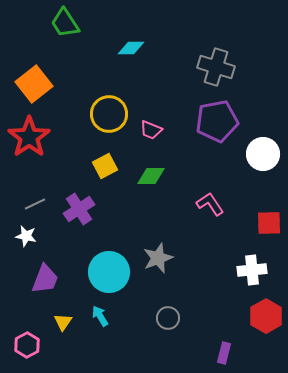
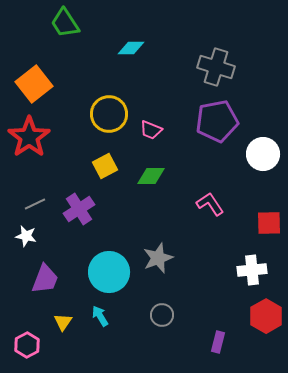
gray circle: moved 6 px left, 3 px up
purple rectangle: moved 6 px left, 11 px up
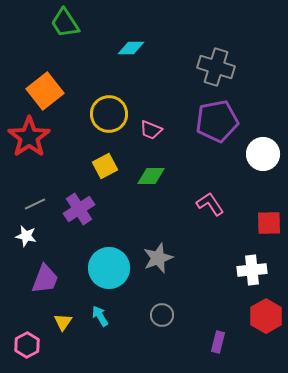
orange square: moved 11 px right, 7 px down
cyan circle: moved 4 px up
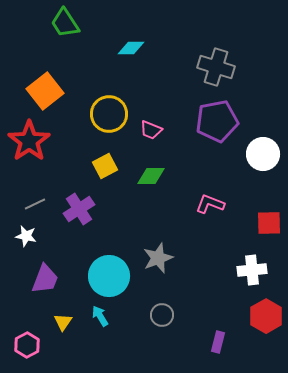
red star: moved 4 px down
pink L-shape: rotated 36 degrees counterclockwise
cyan circle: moved 8 px down
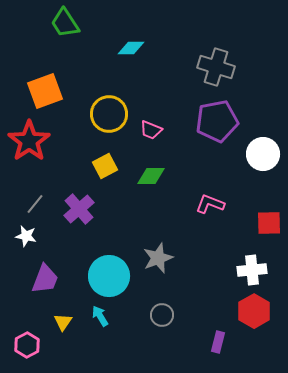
orange square: rotated 18 degrees clockwise
gray line: rotated 25 degrees counterclockwise
purple cross: rotated 8 degrees counterclockwise
red hexagon: moved 12 px left, 5 px up
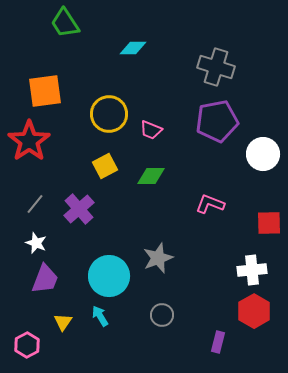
cyan diamond: moved 2 px right
orange square: rotated 12 degrees clockwise
white star: moved 10 px right, 7 px down; rotated 10 degrees clockwise
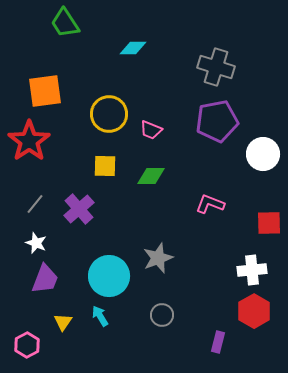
yellow square: rotated 30 degrees clockwise
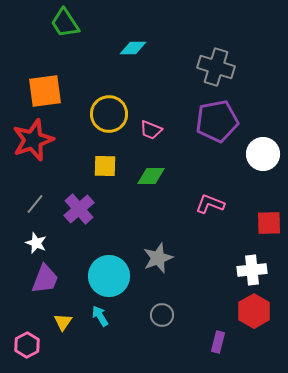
red star: moved 4 px right, 1 px up; rotated 15 degrees clockwise
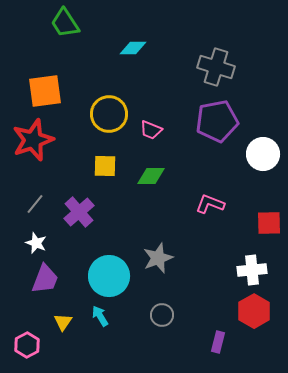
purple cross: moved 3 px down
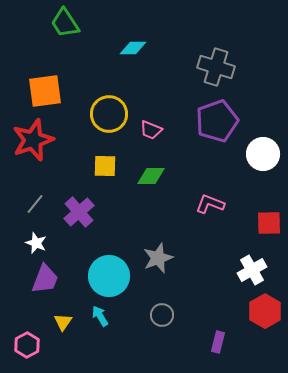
purple pentagon: rotated 9 degrees counterclockwise
white cross: rotated 24 degrees counterclockwise
red hexagon: moved 11 px right
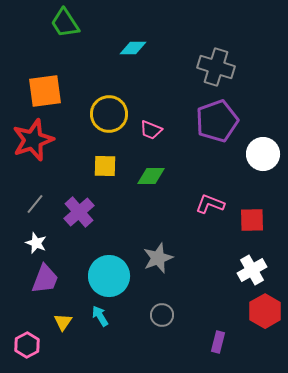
red square: moved 17 px left, 3 px up
